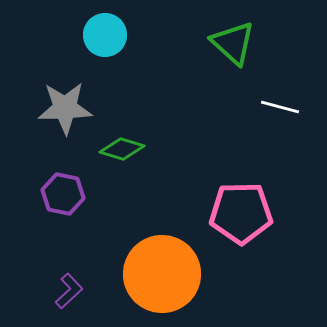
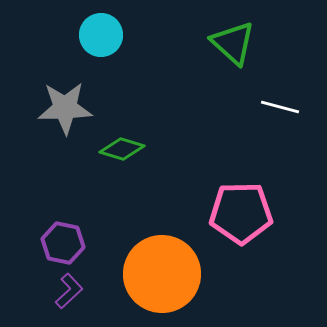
cyan circle: moved 4 px left
purple hexagon: moved 49 px down
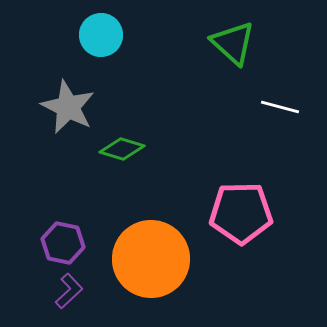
gray star: moved 3 px right, 1 px up; rotated 28 degrees clockwise
orange circle: moved 11 px left, 15 px up
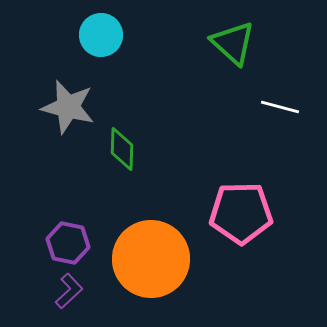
gray star: rotated 12 degrees counterclockwise
green diamond: rotated 75 degrees clockwise
purple hexagon: moved 5 px right
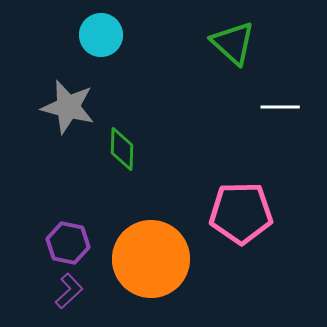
white line: rotated 15 degrees counterclockwise
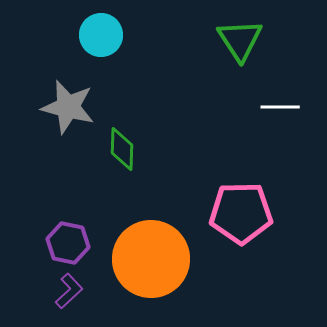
green triangle: moved 7 px right, 3 px up; rotated 15 degrees clockwise
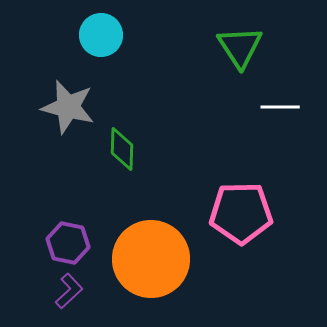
green triangle: moved 7 px down
